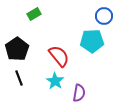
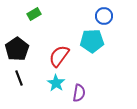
red semicircle: rotated 105 degrees counterclockwise
cyan star: moved 1 px right, 2 px down
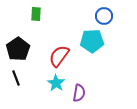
green rectangle: moved 2 px right; rotated 56 degrees counterclockwise
black pentagon: moved 1 px right
black line: moved 3 px left
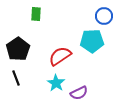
red semicircle: moved 1 px right; rotated 20 degrees clockwise
purple semicircle: rotated 54 degrees clockwise
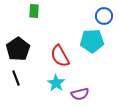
green rectangle: moved 2 px left, 3 px up
red semicircle: rotated 85 degrees counterclockwise
purple semicircle: moved 1 px right, 1 px down; rotated 12 degrees clockwise
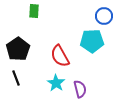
purple semicircle: moved 5 px up; rotated 90 degrees counterclockwise
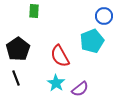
cyan pentagon: rotated 20 degrees counterclockwise
purple semicircle: rotated 66 degrees clockwise
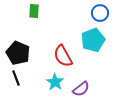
blue circle: moved 4 px left, 3 px up
cyan pentagon: moved 1 px right, 1 px up
black pentagon: moved 4 px down; rotated 15 degrees counterclockwise
red semicircle: moved 3 px right
cyan star: moved 1 px left, 1 px up
purple semicircle: moved 1 px right
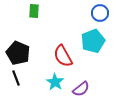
cyan pentagon: moved 1 px down
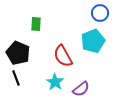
green rectangle: moved 2 px right, 13 px down
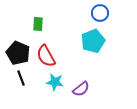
green rectangle: moved 2 px right
red semicircle: moved 17 px left
black line: moved 5 px right
cyan star: rotated 24 degrees counterclockwise
